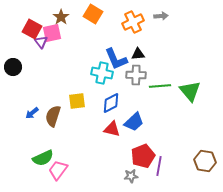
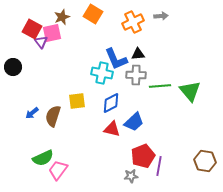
brown star: moved 1 px right; rotated 14 degrees clockwise
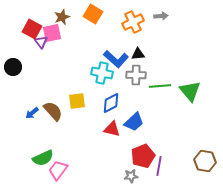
blue L-shape: rotated 25 degrees counterclockwise
brown semicircle: moved 5 px up; rotated 120 degrees clockwise
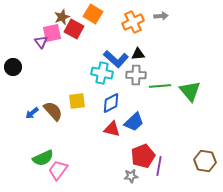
red square: moved 42 px right
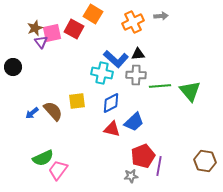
brown star: moved 27 px left, 11 px down
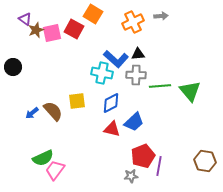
brown star: moved 1 px right, 2 px down
purple triangle: moved 16 px left, 23 px up; rotated 16 degrees counterclockwise
pink trapezoid: moved 3 px left
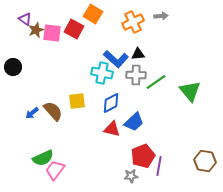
pink square: rotated 18 degrees clockwise
green line: moved 4 px left, 4 px up; rotated 30 degrees counterclockwise
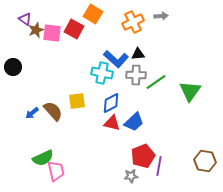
green triangle: rotated 15 degrees clockwise
red triangle: moved 6 px up
pink trapezoid: moved 1 px right, 1 px down; rotated 130 degrees clockwise
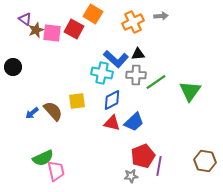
blue diamond: moved 1 px right, 3 px up
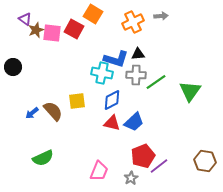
blue L-shape: rotated 25 degrees counterclockwise
purple line: rotated 42 degrees clockwise
pink trapezoid: moved 43 px right; rotated 35 degrees clockwise
gray star: moved 2 px down; rotated 24 degrees counterclockwise
